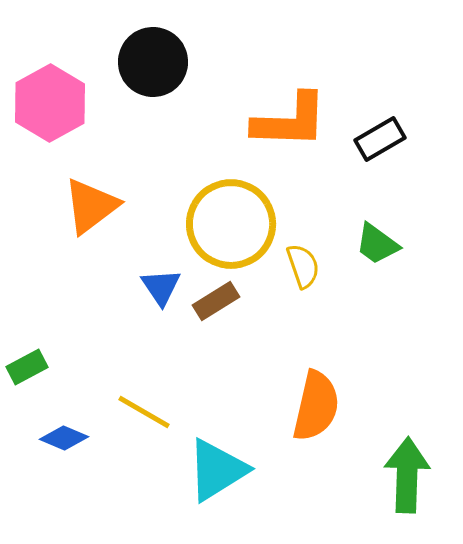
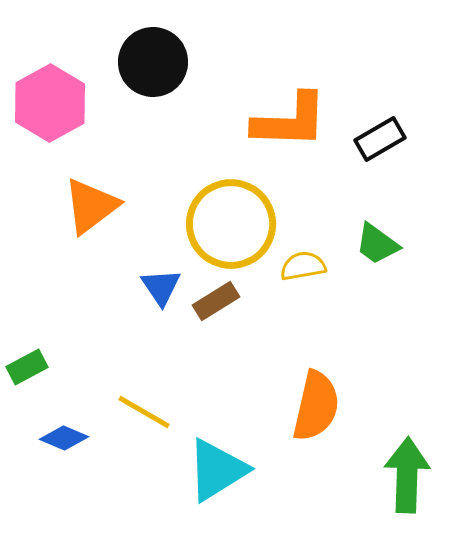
yellow semicircle: rotated 81 degrees counterclockwise
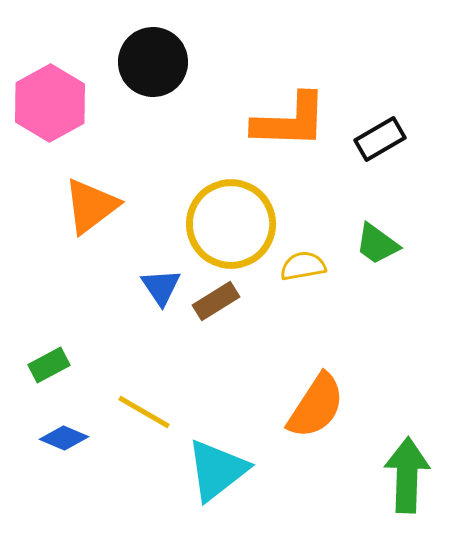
green rectangle: moved 22 px right, 2 px up
orange semicircle: rotated 20 degrees clockwise
cyan triangle: rotated 6 degrees counterclockwise
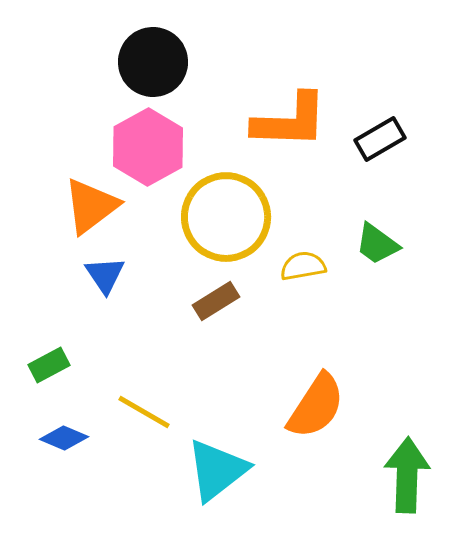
pink hexagon: moved 98 px right, 44 px down
yellow circle: moved 5 px left, 7 px up
blue triangle: moved 56 px left, 12 px up
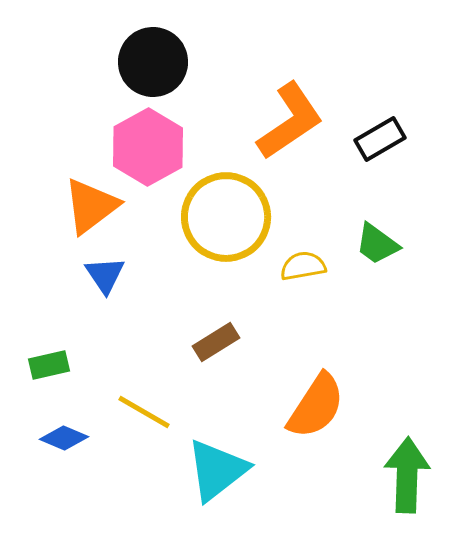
orange L-shape: rotated 36 degrees counterclockwise
brown rectangle: moved 41 px down
green rectangle: rotated 15 degrees clockwise
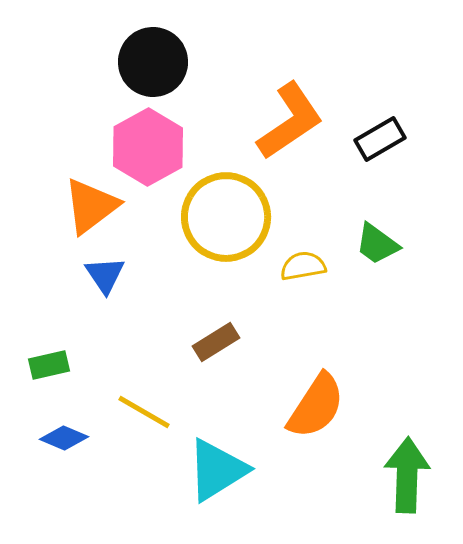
cyan triangle: rotated 6 degrees clockwise
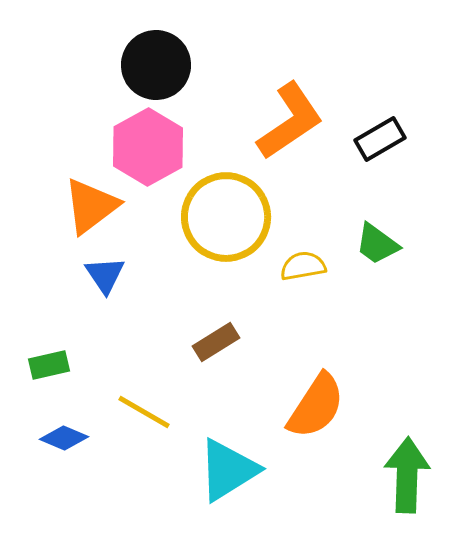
black circle: moved 3 px right, 3 px down
cyan triangle: moved 11 px right
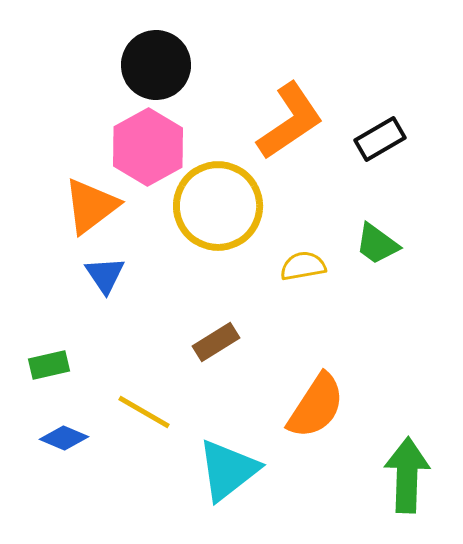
yellow circle: moved 8 px left, 11 px up
cyan triangle: rotated 6 degrees counterclockwise
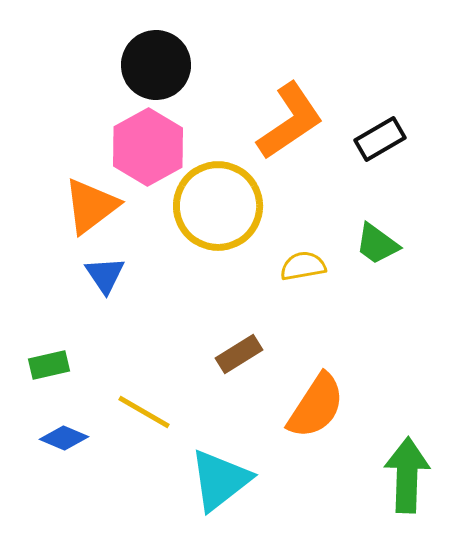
brown rectangle: moved 23 px right, 12 px down
cyan triangle: moved 8 px left, 10 px down
